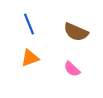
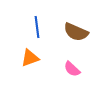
blue line: moved 8 px right, 3 px down; rotated 15 degrees clockwise
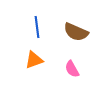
orange triangle: moved 4 px right, 2 px down
pink semicircle: rotated 18 degrees clockwise
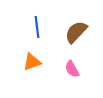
brown semicircle: rotated 110 degrees clockwise
orange triangle: moved 2 px left, 2 px down
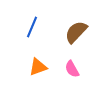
blue line: moved 5 px left; rotated 30 degrees clockwise
orange triangle: moved 6 px right, 5 px down
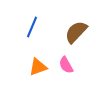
pink semicircle: moved 6 px left, 4 px up
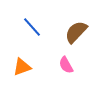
blue line: rotated 65 degrees counterclockwise
orange triangle: moved 16 px left
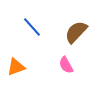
orange triangle: moved 6 px left
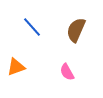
brown semicircle: moved 2 px up; rotated 20 degrees counterclockwise
pink semicircle: moved 1 px right, 7 px down
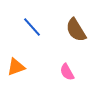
brown semicircle: rotated 55 degrees counterclockwise
